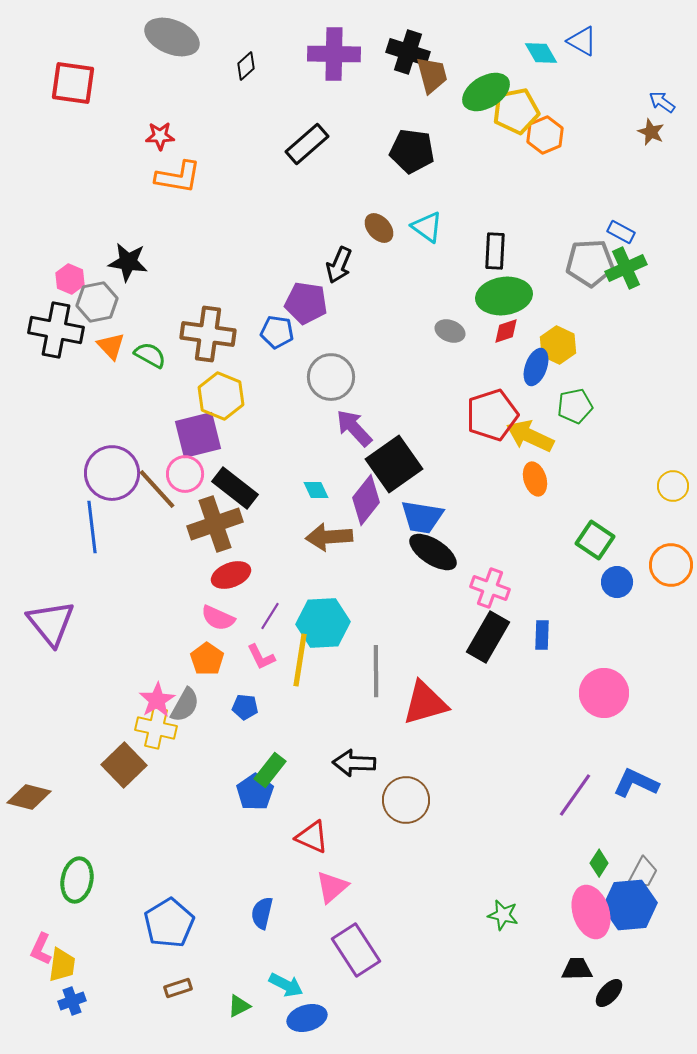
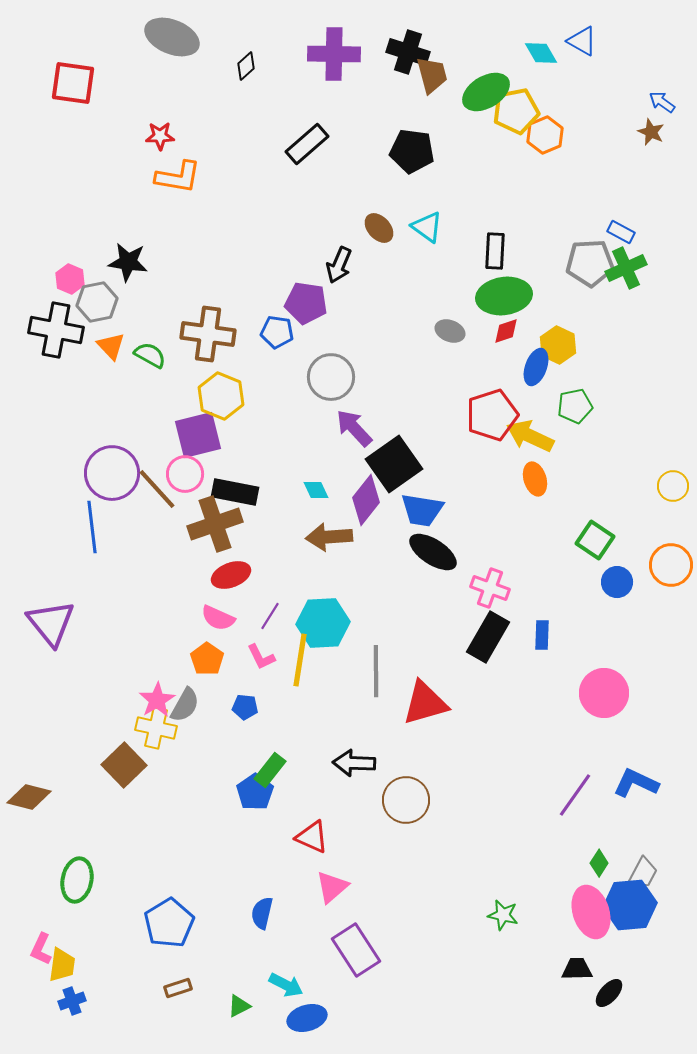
black rectangle at (235, 488): moved 4 px down; rotated 27 degrees counterclockwise
blue trapezoid at (422, 517): moved 7 px up
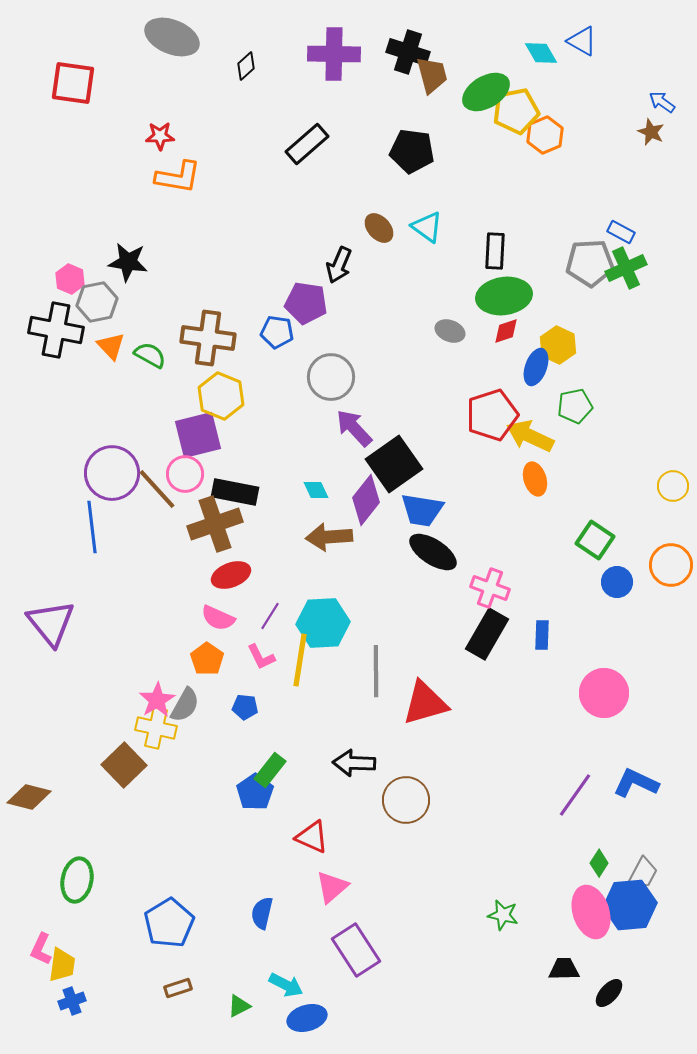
brown cross at (208, 334): moved 4 px down
black rectangle at (488, 637): moved 1 px left, 3 px up
black trapezoid at (577, 969): moved 13 px left
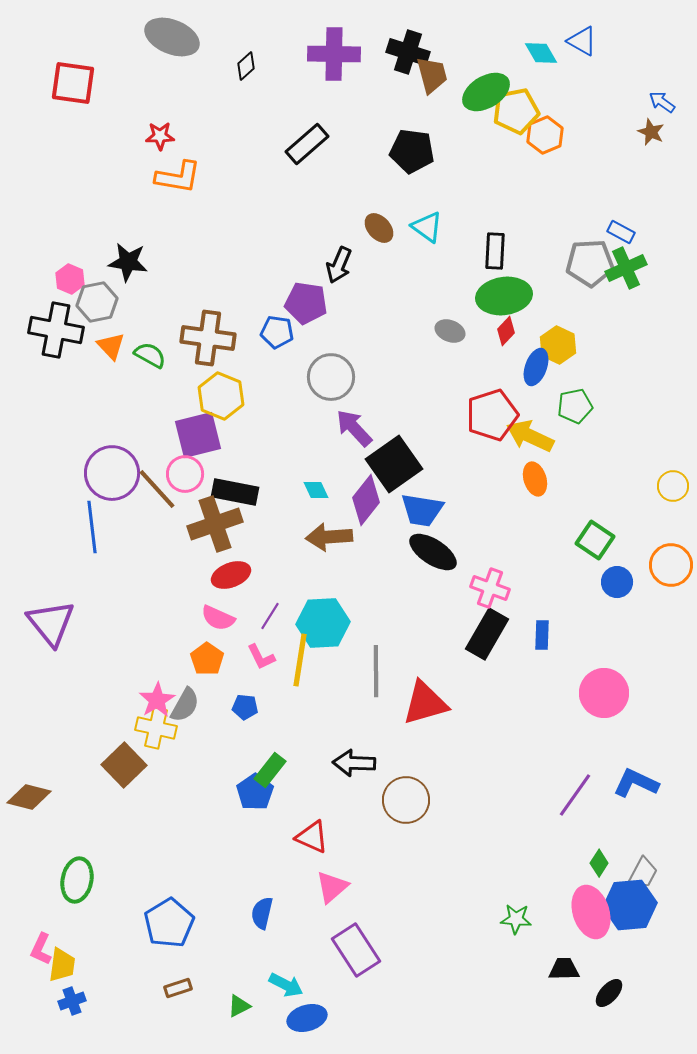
red diamond at (506, 331): rotated 28 degrees counterclockwise
green star at (503, 915): moved 13 px right, 4 px down; rotated 8 degrees counterclockwise
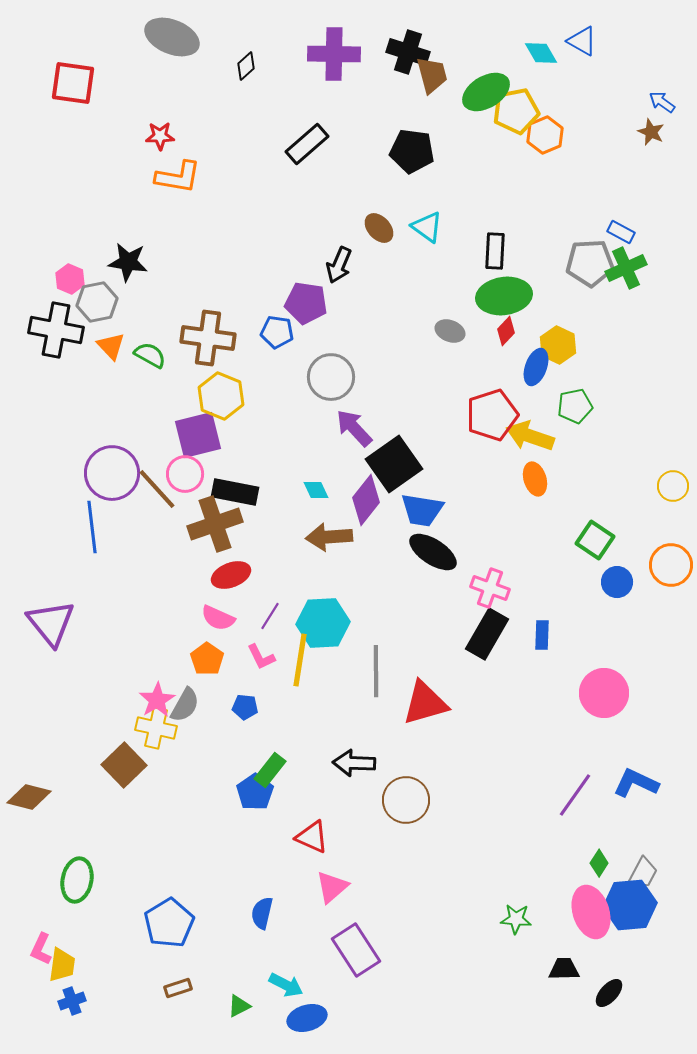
yellow arrow at (530, 436): rotated 6 degrees counterclockwise
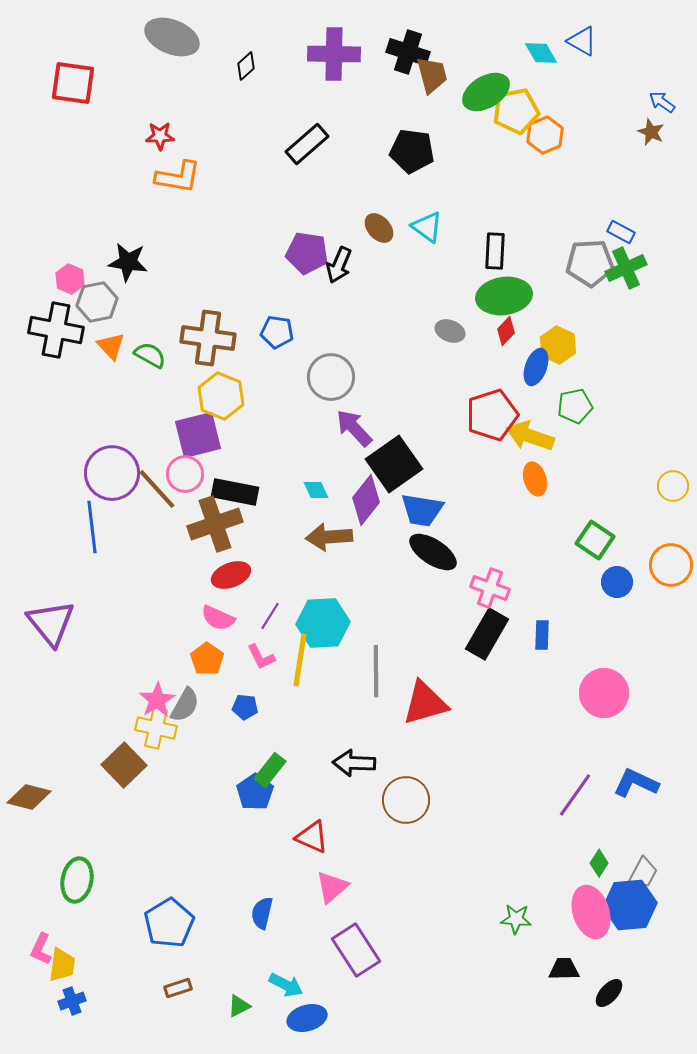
purple pentagon at (306, 303): moved 1 px right, 50 px up
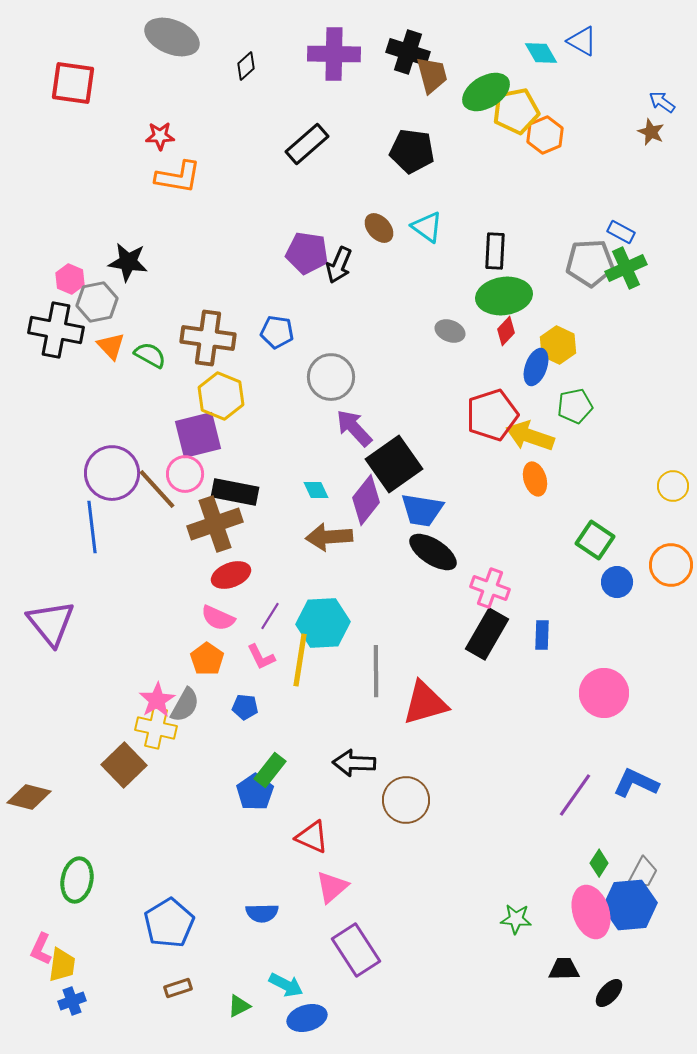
blue semicircle at (262, 913): rotated 104 degrees counterclockwise
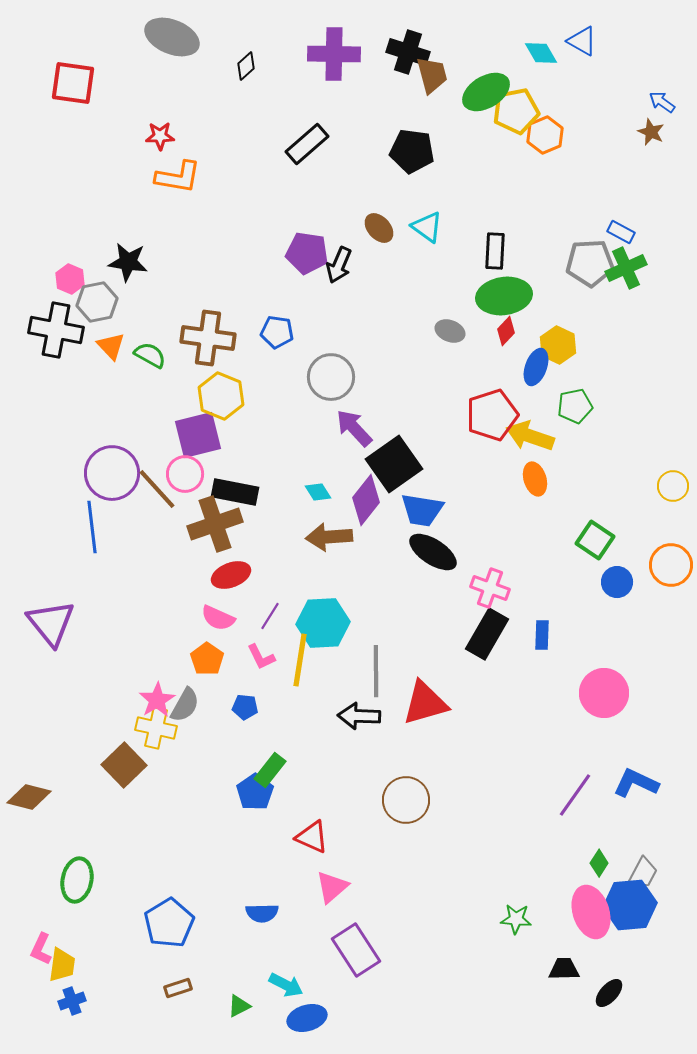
cyan diamond at (316, 490): moved 2 px right, 2 px down; rotated 8 degrees counterclockwise
black arrow at (354, 763): moved 5 px right, 47 px up
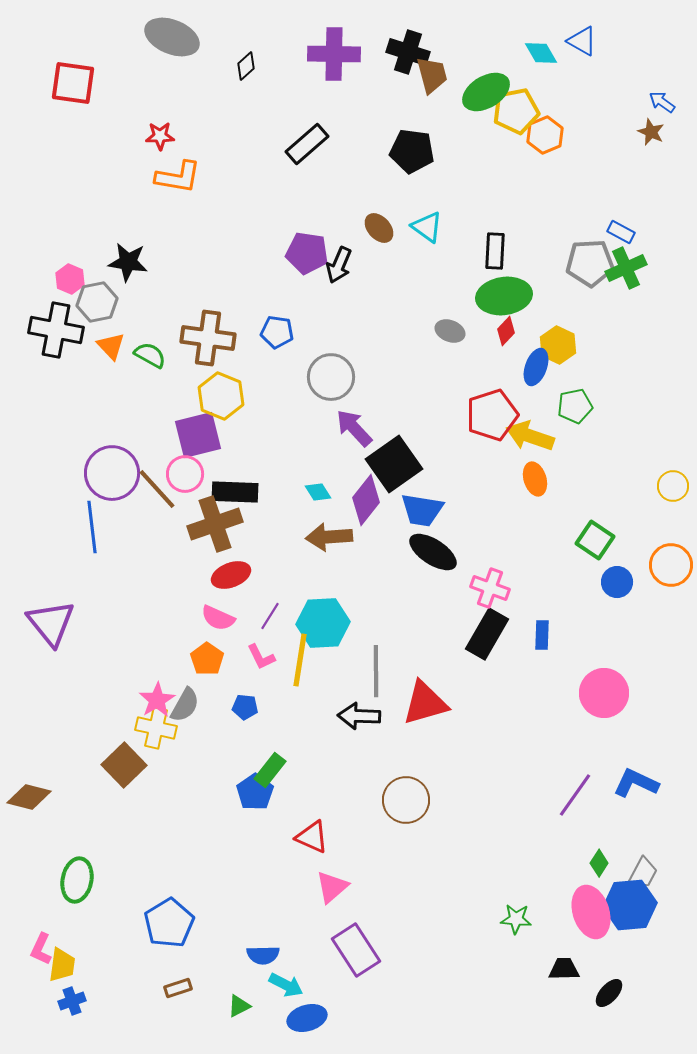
black rectangle at (235, 492): rotated 9 degrees counterclockwise
blue semicircle at (262, 913): moved 1 px right, 42 px down
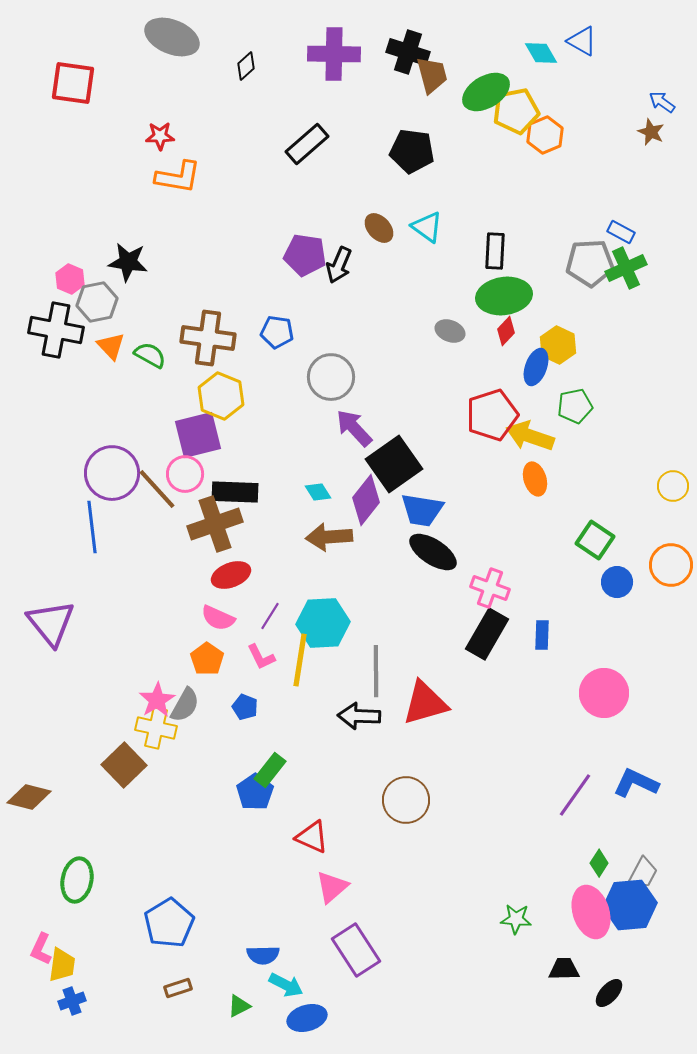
purple pentagon at (307, 253): moved 2 px left, 2 px down
blue pentagon at (245, 707): rotated 15 degrees clockwise
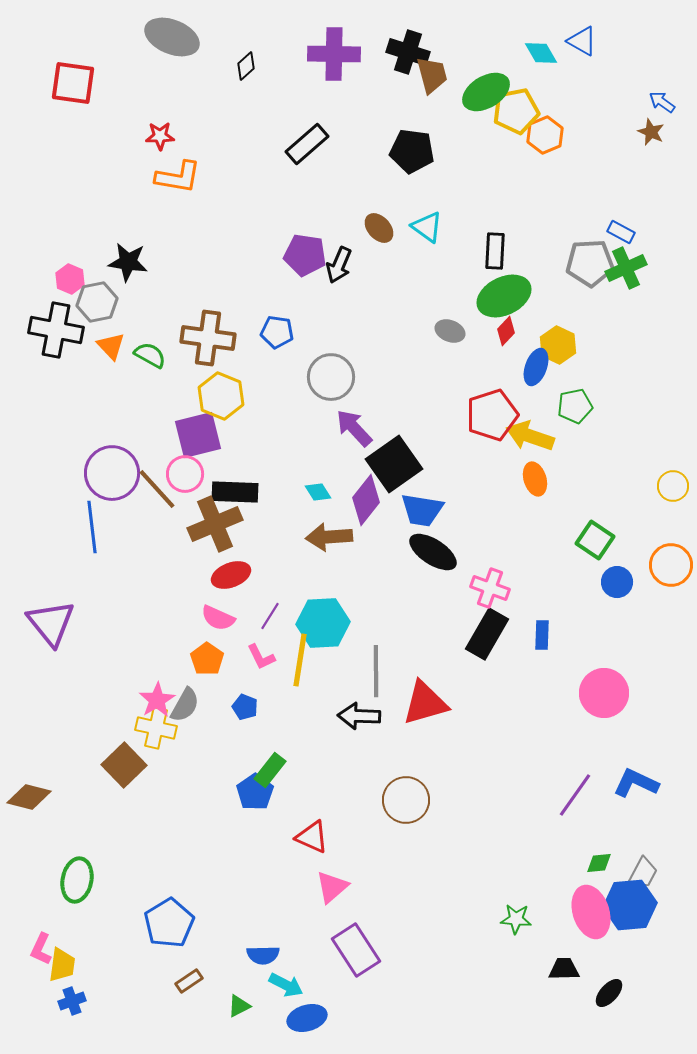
green ellipse at (504, 296): rotated 18 degrees counterclockwise
brown cross at (215, 524): rotated 4 degrees counterclockwise
green diamond at (599, 863): rotated 52 degrees clockwise
brown rectangle at (178, 988): moved 11 px right, 7 px up; rotated 16 degrees counterclockwise
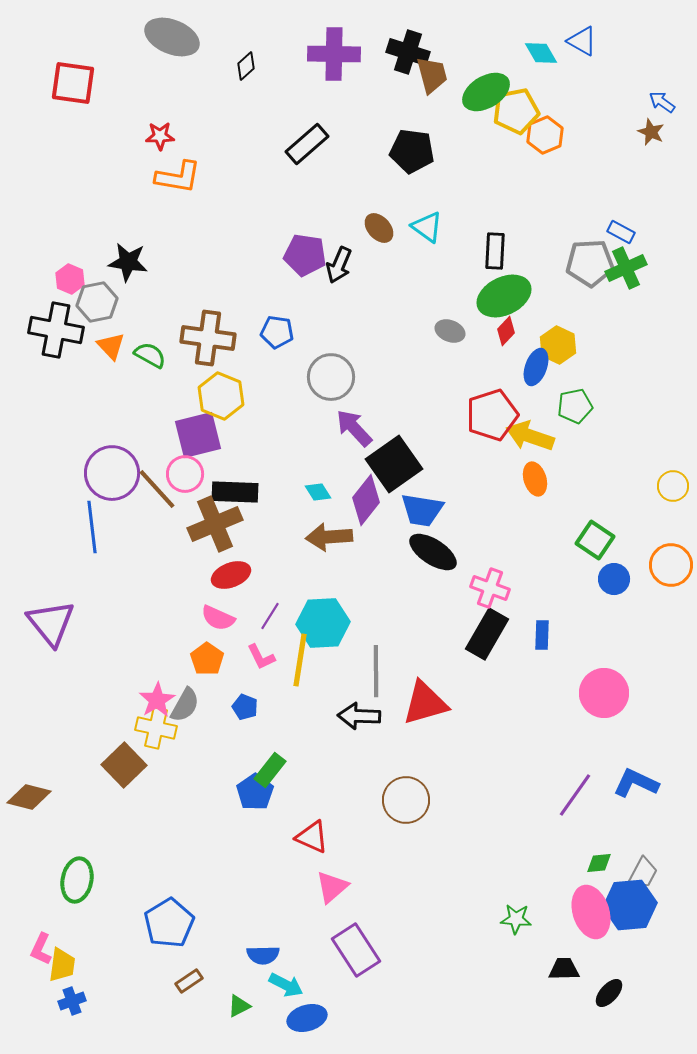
blue circle at (617, 582): moved 3 px left, 3 px up
